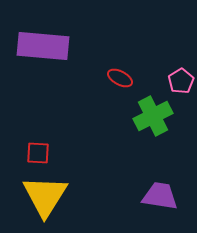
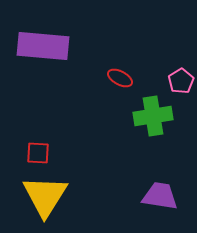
green cross: rotated 18 degrees clockwise
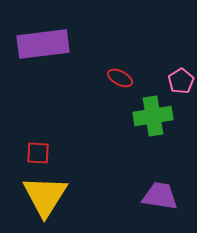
purple rectangle: moved 2 px up; rotated 12 degrees counterclockwise
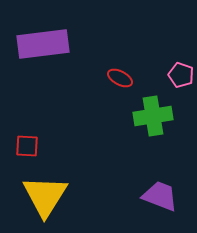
pink pentagon: moved 6 px up; rotated 20 degrees counterclockwise
red square: moved 11 px left, 7 px up
purple trapezoid: rotated 12 degrees clockwise
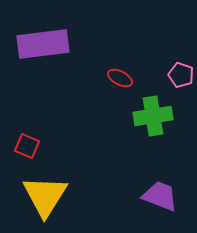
red square: rotated 20 degrees clockwise
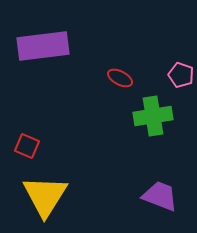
purple rectangle: moved 2 px down
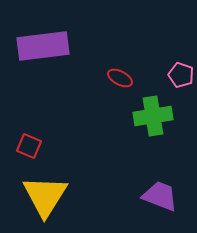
red square: moved 2 px right
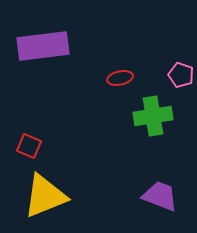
red ellipse: rotated 40 degrees counterclockwise
yellow triangle: rotated 36 degrees clockwise
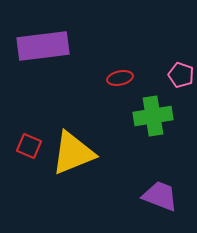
yellow triangle: moved 28 px right, 43 px up
